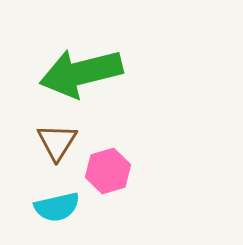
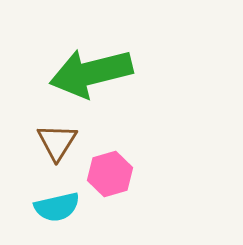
green arrow: moved 10 px right
pink hexagon: moved 2 px right, 3 px down
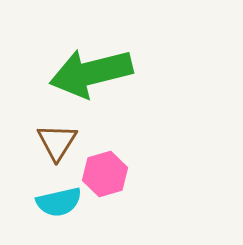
pink hexagon: moved 5 px left
cyan semicircle: moved 2 px right, 5 px up
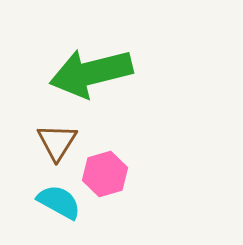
cyan semicircle: rotated 138 degrees counterclockwise
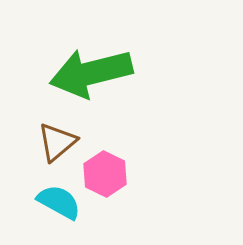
brown triangle: rotated 18 degrees clockwise
pink hexagon: rotated 18 degrees counterclockwise
